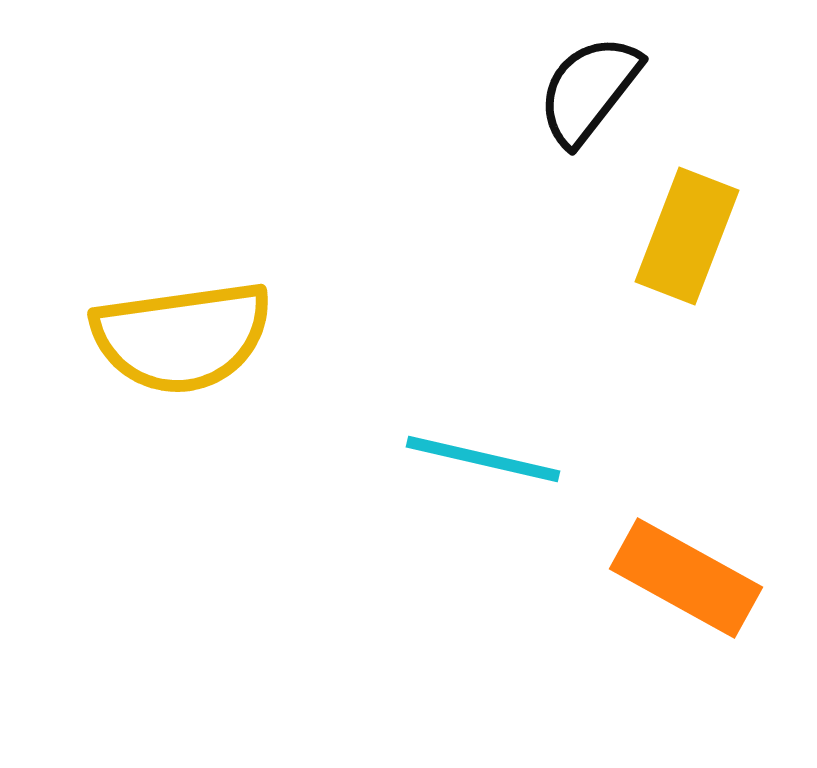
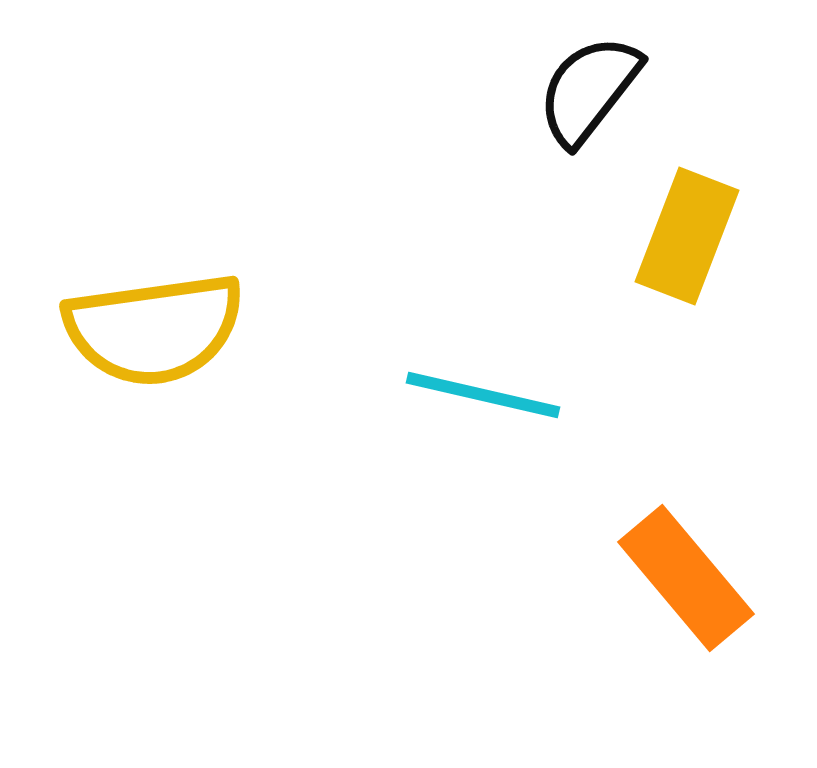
yellow semicircle: moved 28 px left, 8 px up
cyan line: moved 64 px up
orange rectangle: rotated 21 degrees clockwise
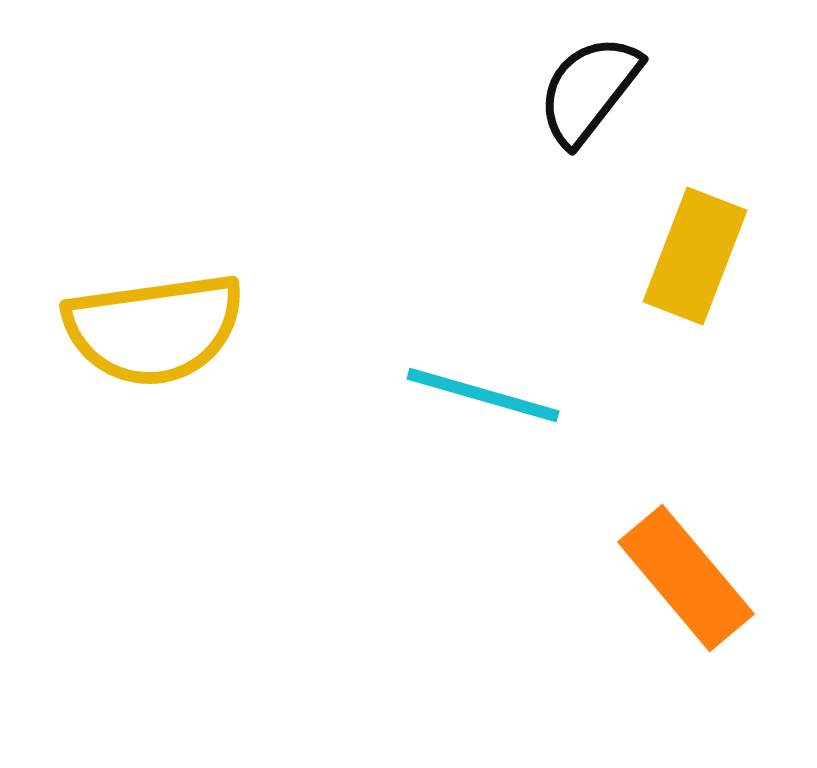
yellow rectangle: moved 8 px right, 20 px down
cyan line: rotated 3 degrees clockwise
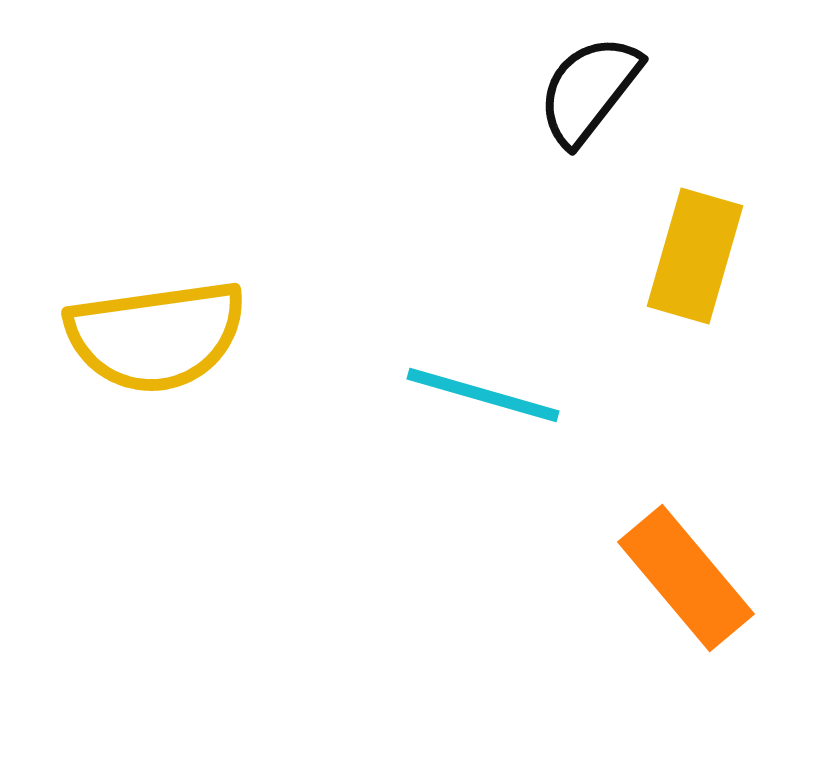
yellow rectangle: rotated 5 degrees counterclockwise
yellow semicircle: moved 2 px right, 7 px down
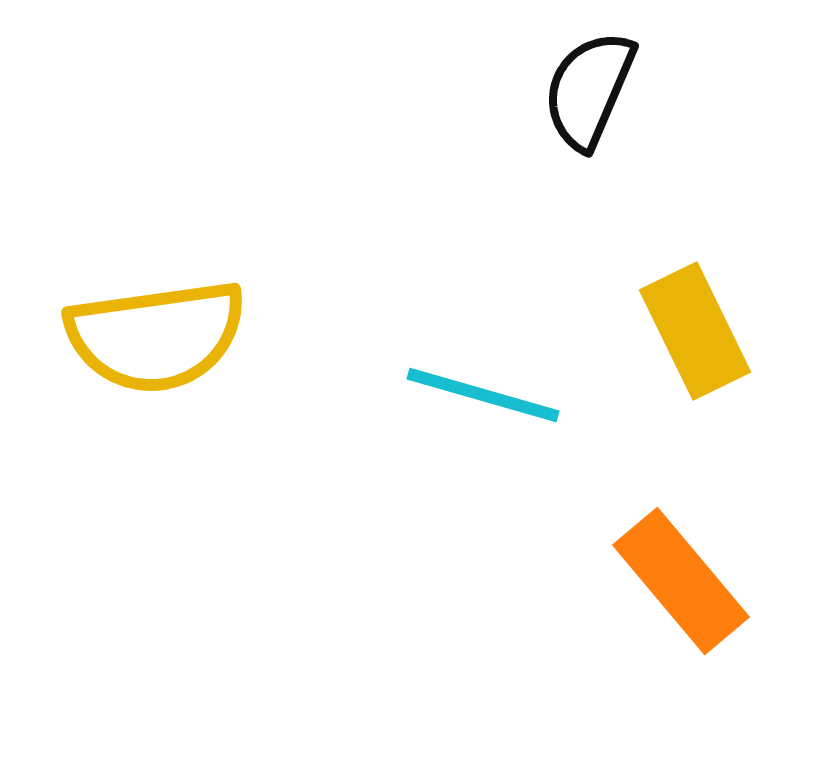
black semicircle: rotated 15 degrees counterclockwise
yellow rectangle: moved 75 px down; rotated 42 degrees counterclockwise
orange rectangle: moved 5 px left, 3 px down
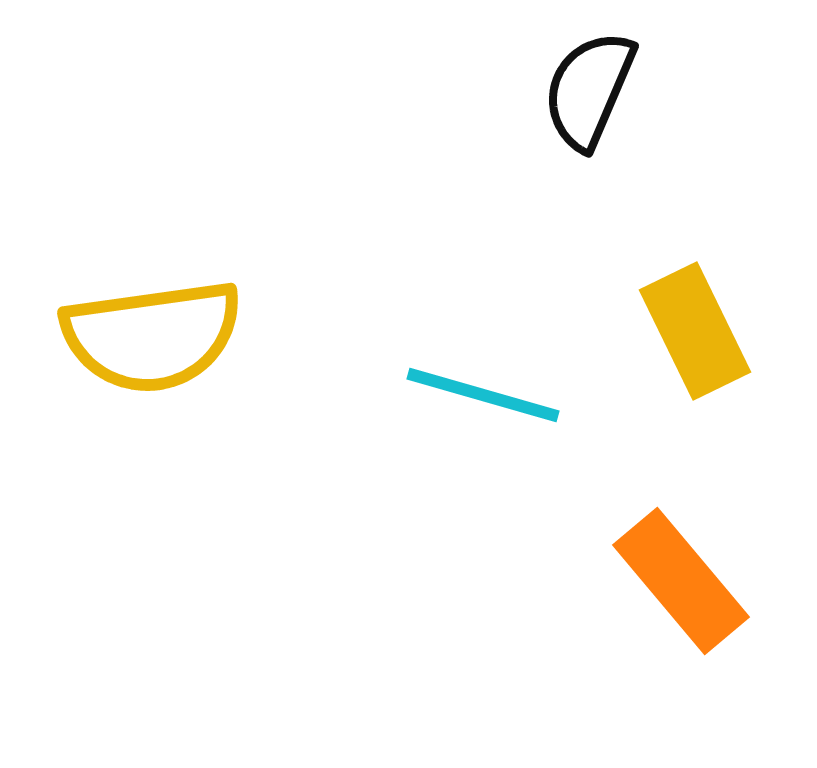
yellow semicircle: moved 4 px left
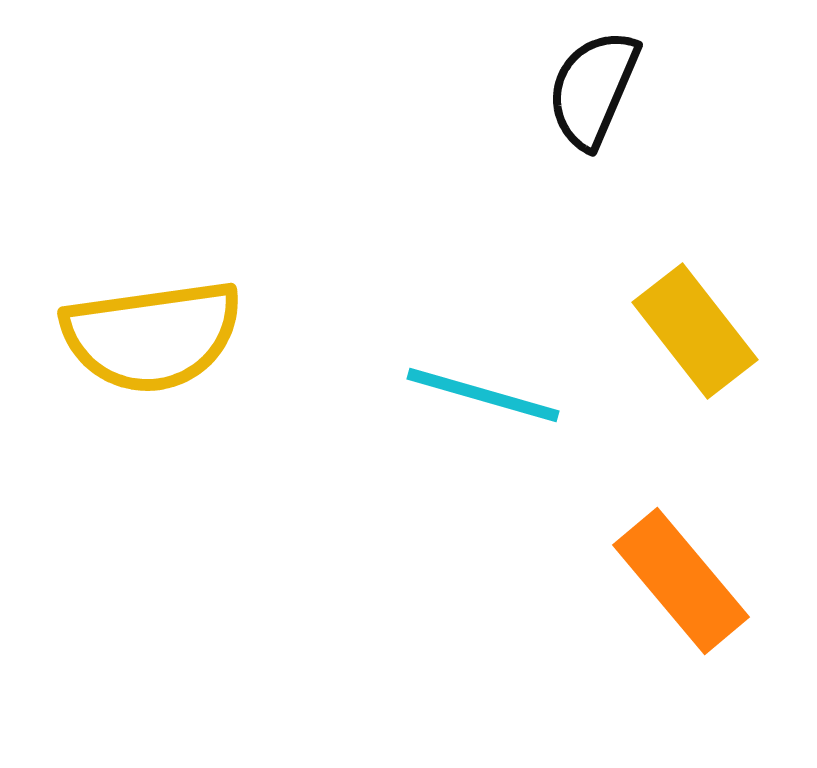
black semicircle: moved 4 px right, 1 px up
yellow rectangle: rotated 12 degrees counterclockwise
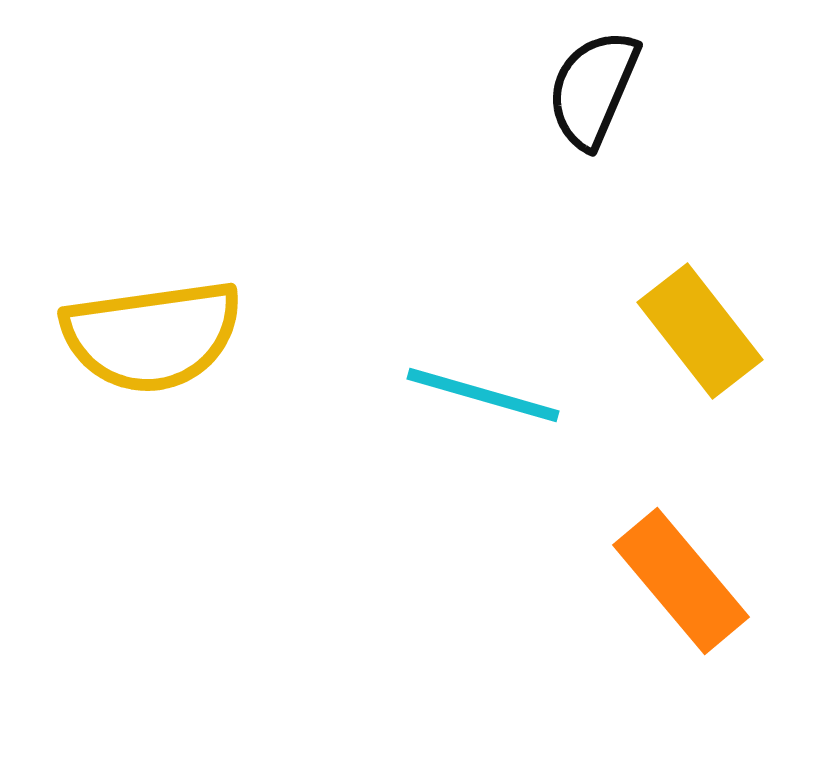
yellow rectangle: moved 5 px right
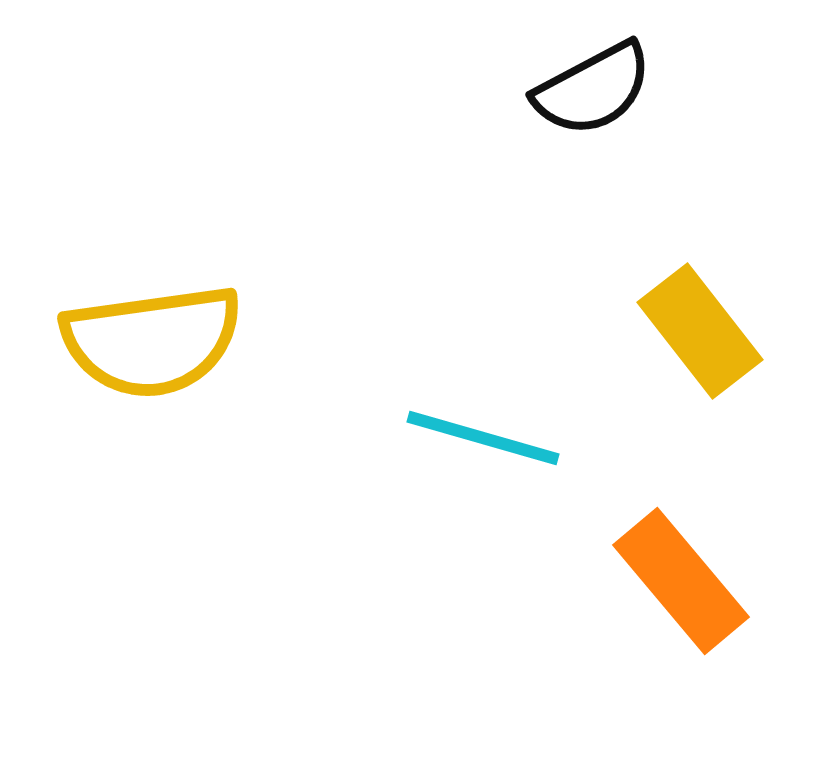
black semicircle: rotated 141 degrees counterclockwise
yellow semicircle: moved 5 px down
cyan line: moved 43 px down
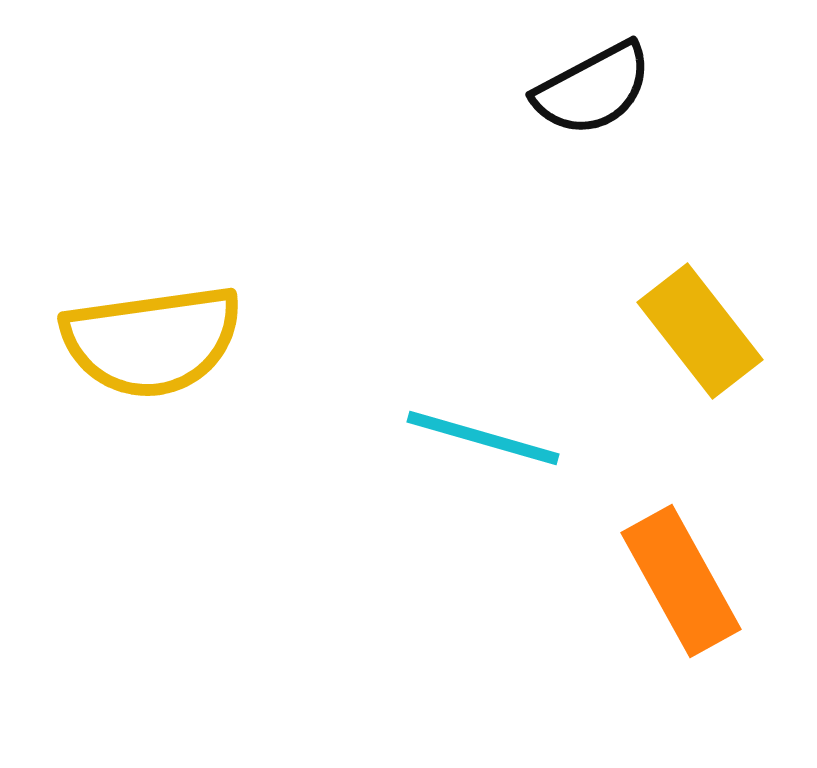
orange rectangle: rotated 11 degrees clockwise
